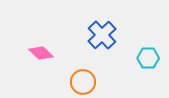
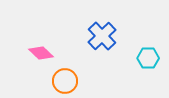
blue cross: moved 1 px down
orange circle: moved 18 px left, 1 px up
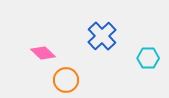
pink diamond: moved 2 px right
orange circle: moved 1 px right, 1 px up
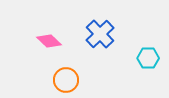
blue cross: moved 2 px left, 2 px up
pink diamond: moved 6 px right, 12 px up
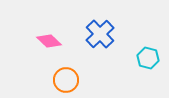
cyan hexagon: rotated 15 degrees clockwise
